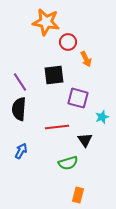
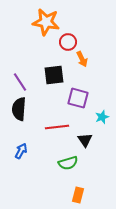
orange arrow: moved 4 px left
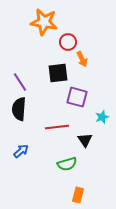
orange star: moved 2 px left
black square: moved 4 px right, 2 px up
purple square: moved 1 px left, 1 px up
blue arrow: rotated 21 degrees clockwise
green semicircle: moved 1 px left, 1 px down
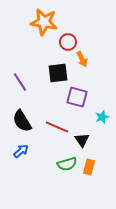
black semicircle: moved 3 px right, 12 px down; rotated 35 degrees counterclockwise
red line: rotated 30 degrees clockwise
black triangle: moved 3 px left
orange rectangle: moved 11 px right, 28 px up
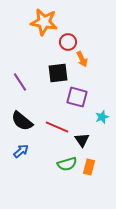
black semicircle: rotated 20 degrees counterclockwise
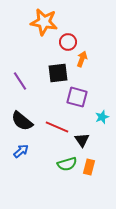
orange arrow: rotated 133 degrees counterclockwise
purple line: moved 1 px up
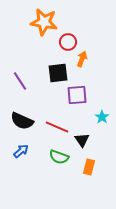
purple square: moved 2 px up; rotated 20 degrees counterclockwise
cyan star: rotated 16 degrees counterclockwise
black semicircle: rotated 15 degrees counterclockwise
green semicircle: moved 8 px left, 7 px up; rotated 36 degrees clockwise
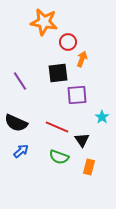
black semicircle: moved 6 px left, 2 px down
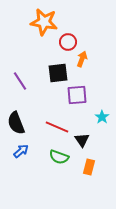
black semicircle: rotated 45 degrees clockwise
